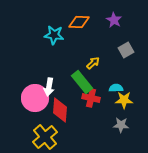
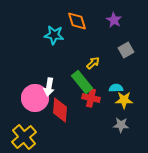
orange diamond: moved 2 px left, 1 px up; rotated 70 degrees clockwise
yellow cross: moved 21 px left
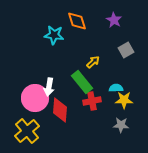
yellow arrow: moved 1 px up
red cross: moved 1 px right, 3 px down; rotated 24 degrees counterclockwise
yellow cross: moved 3 px right, 6 px up
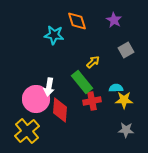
pink circle: moved 1 px right, 1 px down
gray star: moved 5 px right, 5 px down
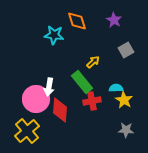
yellow star: rotated 30 degrees clockwise
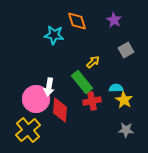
yellow cross: moved 1 px right, 1 px up
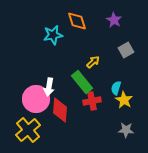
cyan star: moved 1 px left; rotated 18 degrees counterclockwise
cyan semicircle: rotated 72 degrees counterclockwise
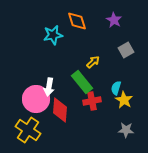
yellow cross: rotated 15 degrees counterclockwise
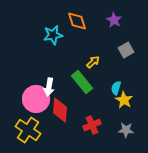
red cross: moved 24 px down; rotated 12 degrees counterclockwise
